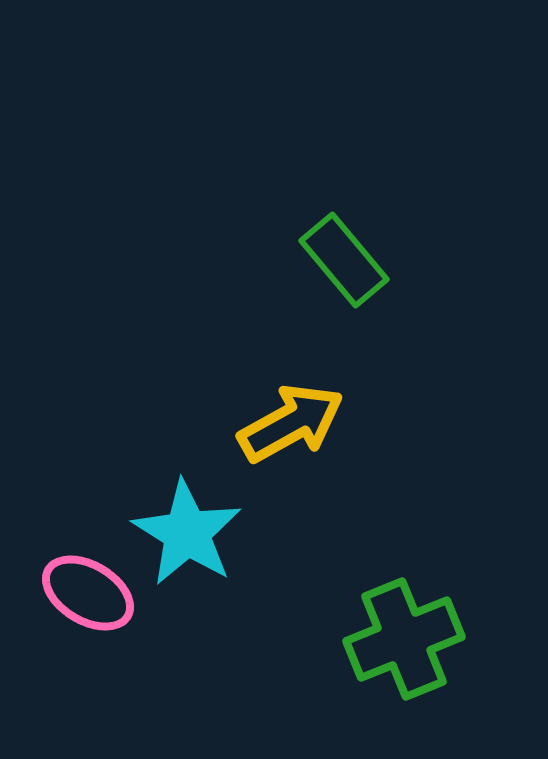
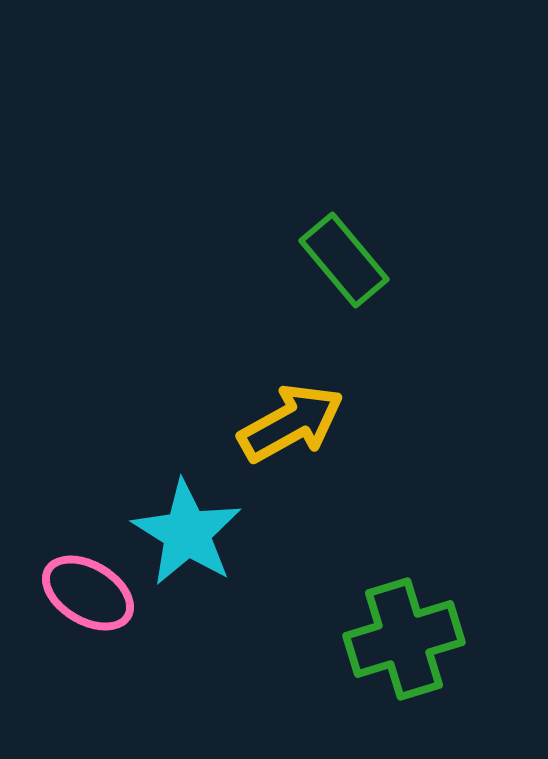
green cross: rotated 5 degrees clockwise
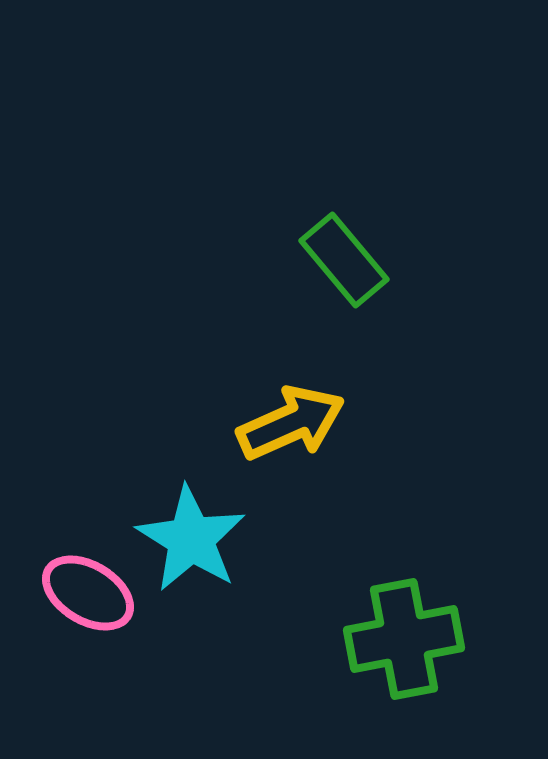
yellow arrow: rotated 5 degrees clockwise
cyan star: moved 4 px right, 6 px down
green cross: rotated 6 degrees clockwise
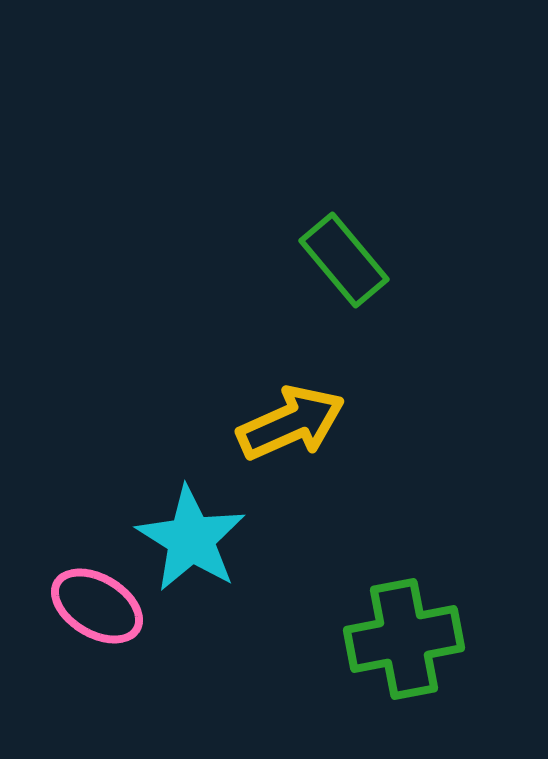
pink ellipse: moved 9 px right, 13 px down
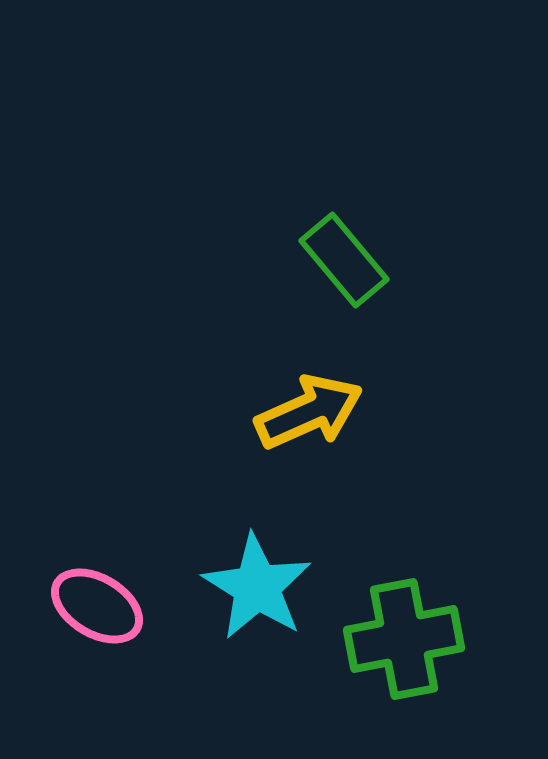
yellow arrow: moved 18 px right, 11 px up
cyan star: moved 66 px right, 48 px down
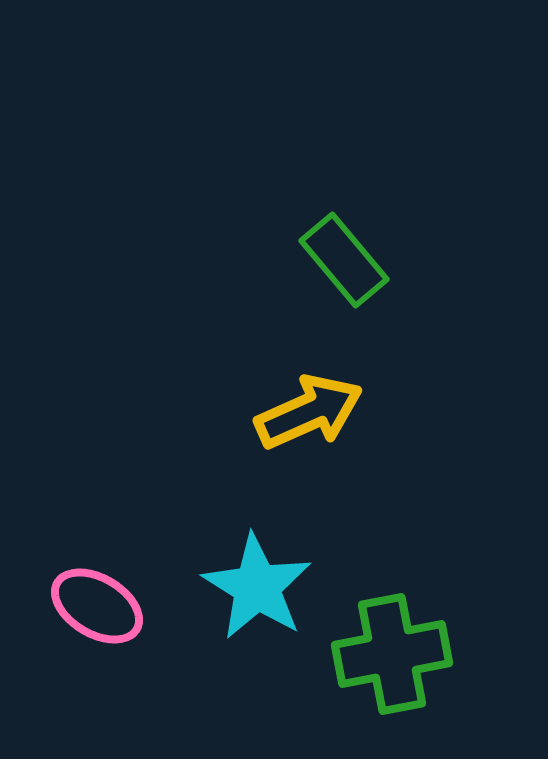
green cross: moved 12 px left, 15 px down
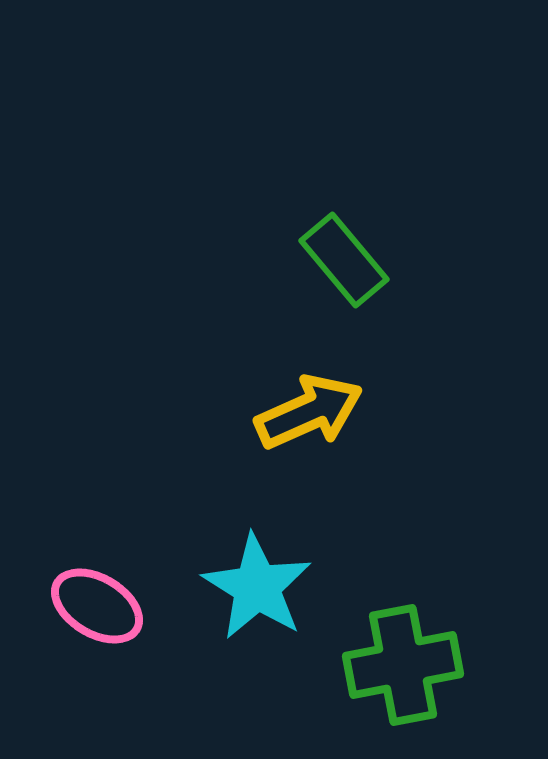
green cross: moved 11 px right, 11 px down
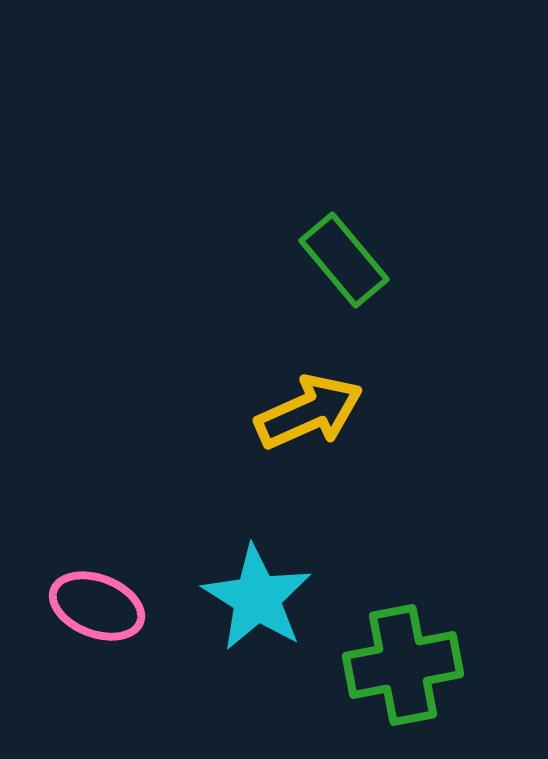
cyan star: moved 11 px down
pink ellipse: rotated 10 degrees counterclockwise
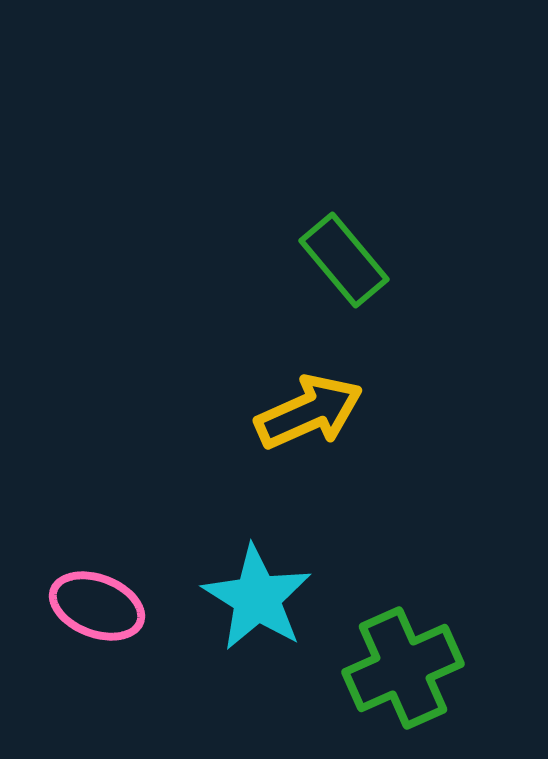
green cross: moved 3 px down; rotated 13 degrees counterclockwise
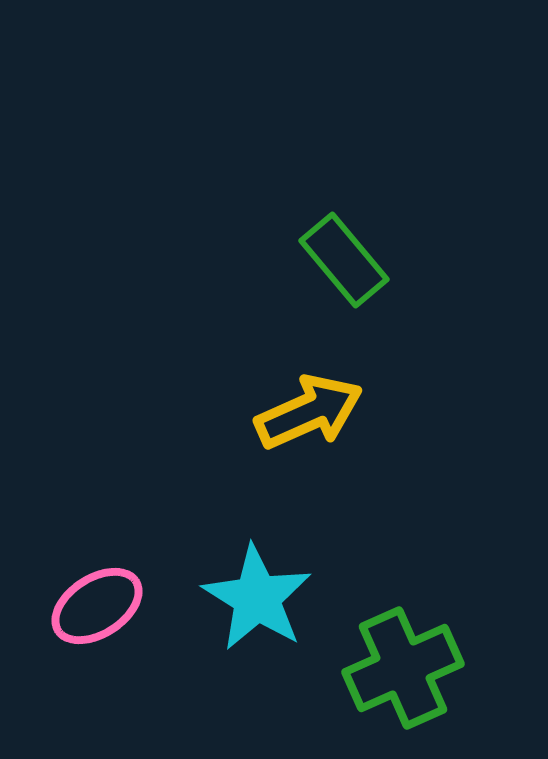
pink ellipse: rotated 54 degrees counterclockwise
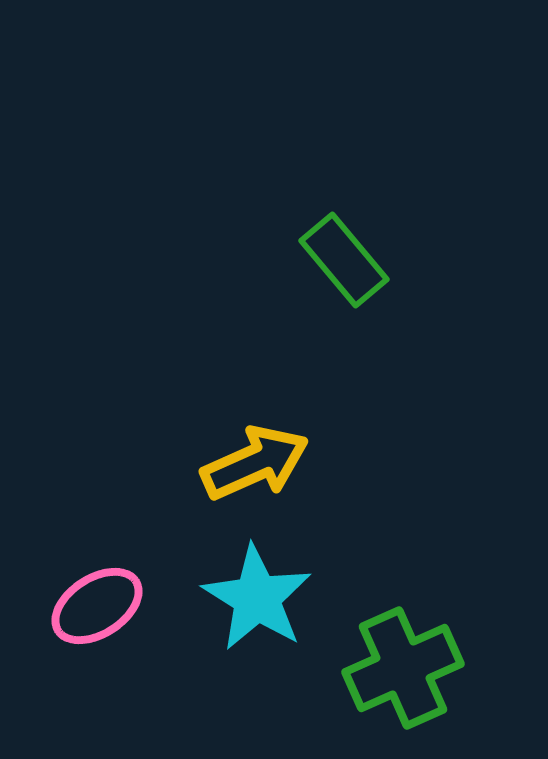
yellow arrow: moved 54 px left, 51 px down
